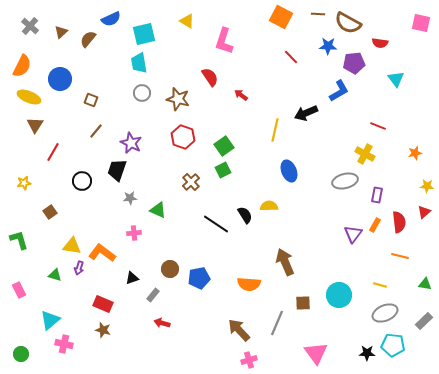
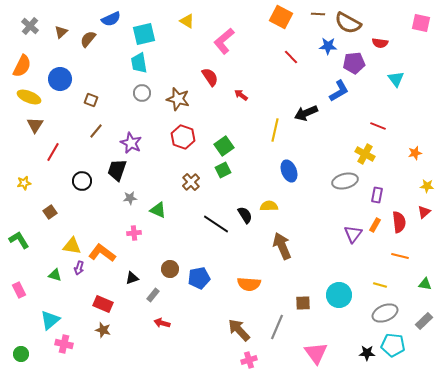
pink L-shape at (224, 41): rotated 32 degrees clockwise
green L-shape at (19, 240): rotated 15 degrees counterclockwise
brown arrow at (285, 262): moved 3 px left, 16 px up
gray line at (277, 323): moved 4 px down
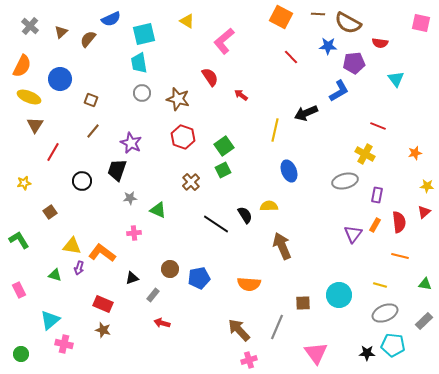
brown line at (96, 131): moved 3 px left
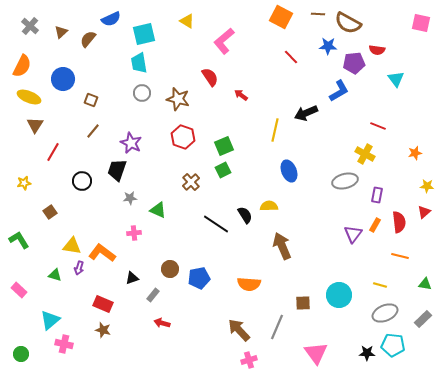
red semicircle at (380, 43): moved 3 px left, 7 px down
blue circle at (60, 79): moved 3 px right
green square at (224, 146): rotated 12 degrees clockwise
pink rectangle at (19, 290): rotated 21 degrees counterclockwise
gray rectangle at (424, 321): moved 1 px left, 2 px up
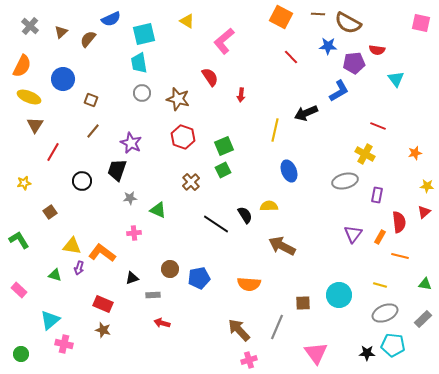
red arrow at (241, 95): rotated 120 degrees counterclockwise
orange rectangle at (375, 225): moved 5 px right, 12 px down
brown arrow at (282, 246): rotated 40 degrees counterclockwise
gray rectangle at (153, 295): rotated 48 degrees clockwise
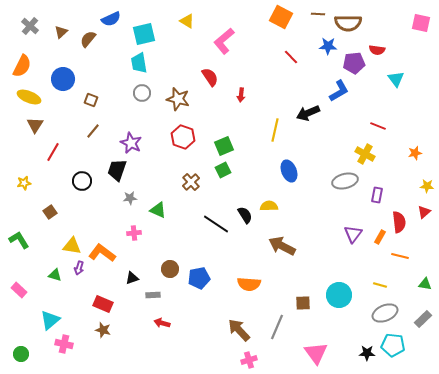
brown semicircle at (348, 23): rotated 28 degrees counterclockwise
black arrow at (306, 113): moved 2 px right
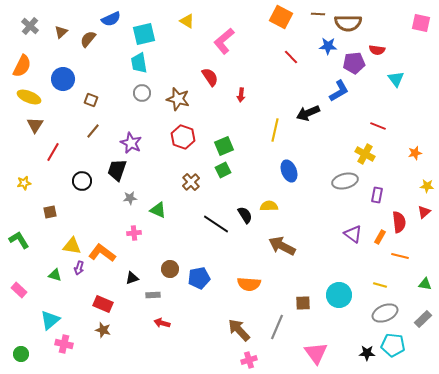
brown square at (50, 212): rotated 24 degrees clockwise
purple triangle at (353, 234): rotated 30 degrees counterclockwise
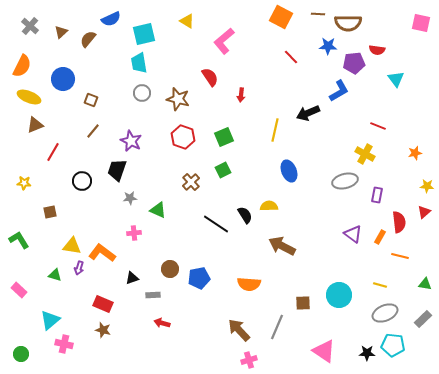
brown triangle at (35, 125): rotated 36 degrees clockwise
purple star at (131, 143): moved 2 px up
green square at (224, 146): moved 9 px up
yellow star at (24, 183): rotated 16 degrees clockwise
pink triangle at (316, 353): moved 8 px right, 2 px up; rotated 20 degrees counterclockwise
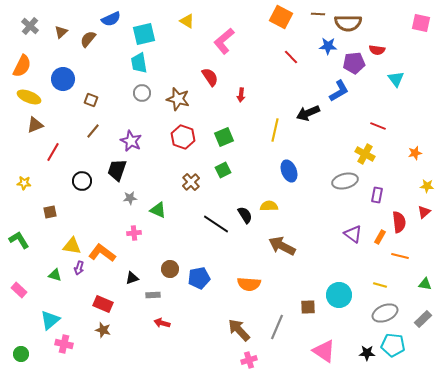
brown square at (303, 303): moved 5 px right, 4 px down
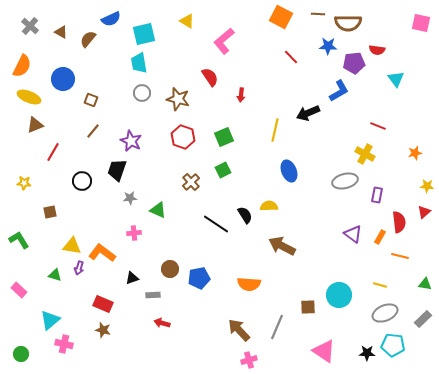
brown triangle at (61, 32): rotated 48 degrees counterclockwise
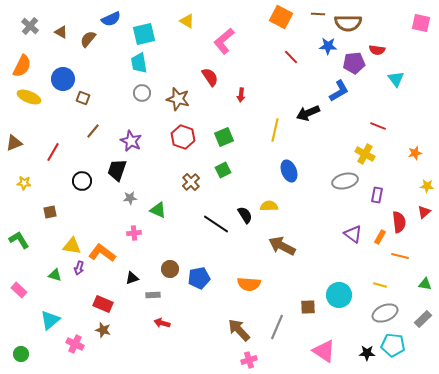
brown square at (91, 100): moved 8 px left, 2 px up
brown triangle at (35, 125): moved 21 px left, 18 px down
pink cross at (64, 344): moved 11 px right; rotated 12 degrees clockwise
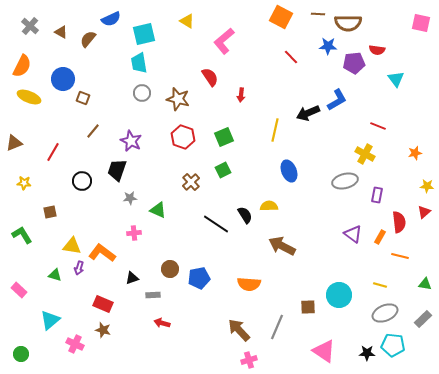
blue L-shape at (339, 91): moved 2 px left, 9 px down
green L-shape at (19, 240): moved 3 px right, 5 px up
